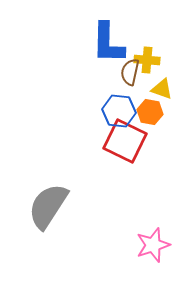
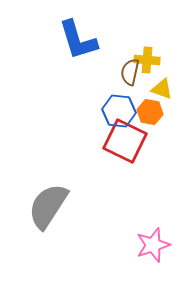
blue L-shape: moved 30 px left, 3 px up; rotated 18 degrees counterclockwise
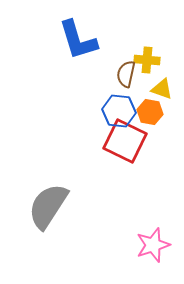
brown semicircle: moved 4 px left, 2 px down
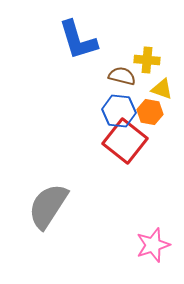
brown semicircle: moved 4 px left, 2 px down; rotated 92 degrees clockwise
red square: rotated 12 degrees clockwise
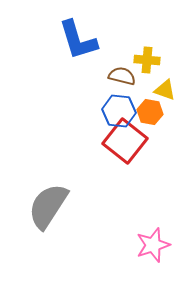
yellow triangle: moved 3 px right, 1 px down
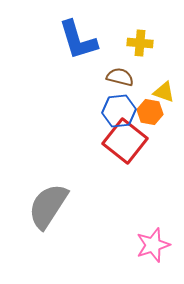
yellow cross: moved 7 px left, 17 px up
brown semicircle: moved 2 px left, 1 px down
yellow triangle: moved 1 px left, 2 px down
blue hexagon: rotated 12 degrees counterclockwise
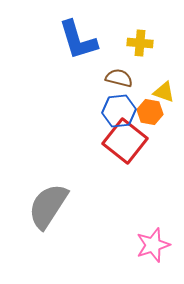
brown semicircle: moved 1 px left, 1 px down
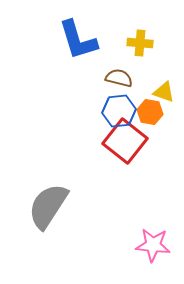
pink star: rotated 24 degrees clockwise
